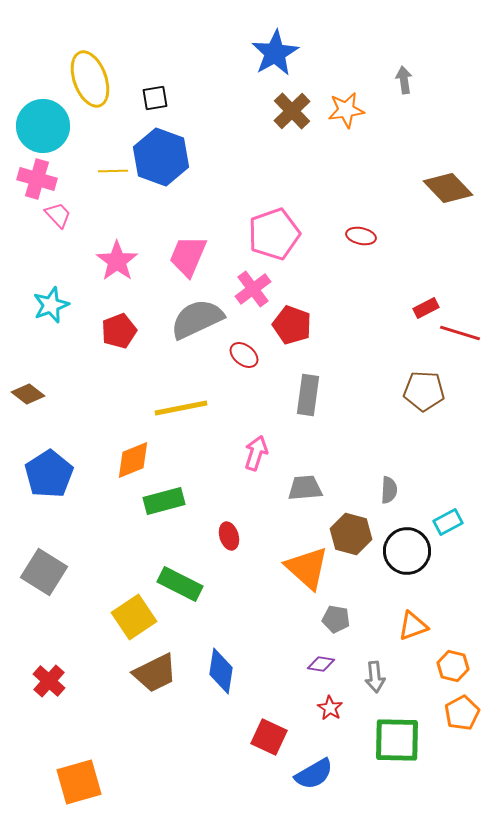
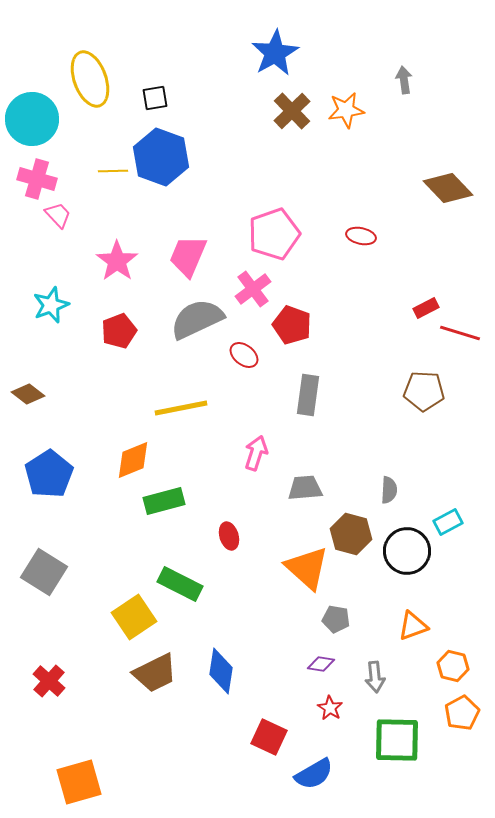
cyan circle at (43, 126): moved 11 px left, 7 px up
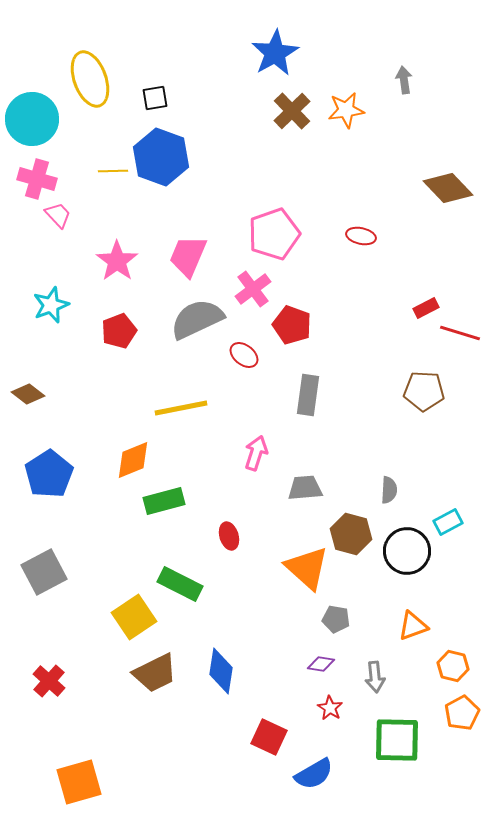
gray square at (44, 572): rotated 30 degrees clockwise
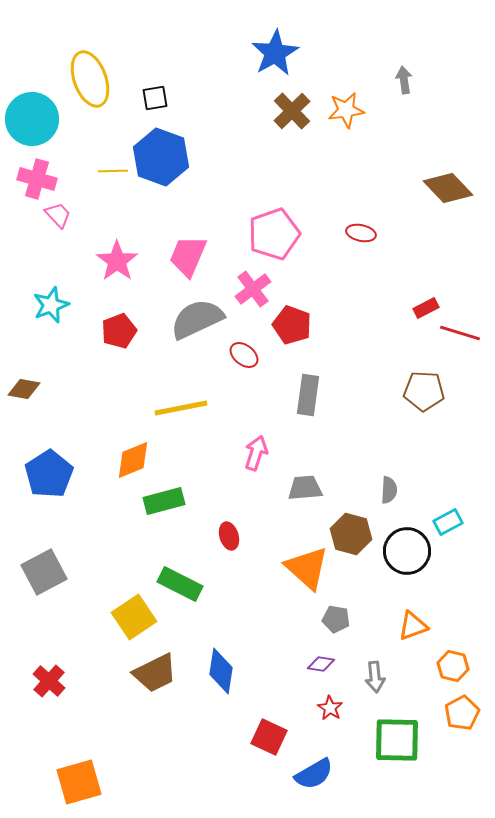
red ellipse at (361, 236): moved 3 px up
brown diamond at (28, 394): moved 4 px left, 5 px up; rotated 28 degrees counterclockwise
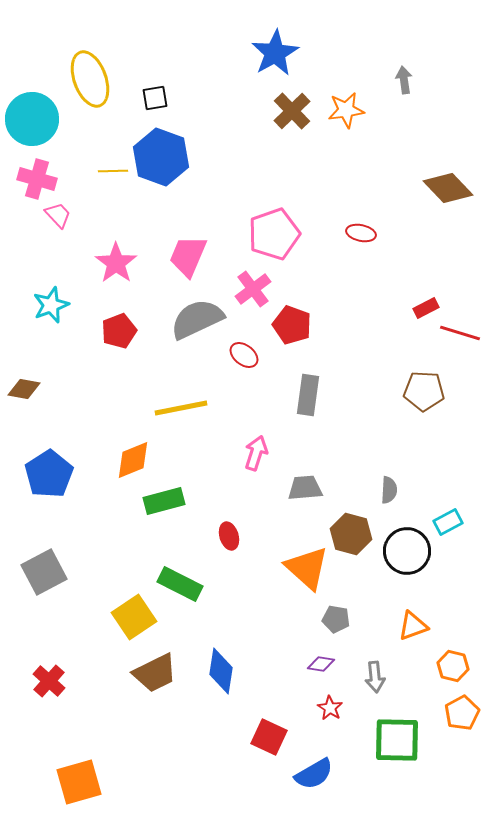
pink star at (117, 261): moved 1 px left, 2 px down
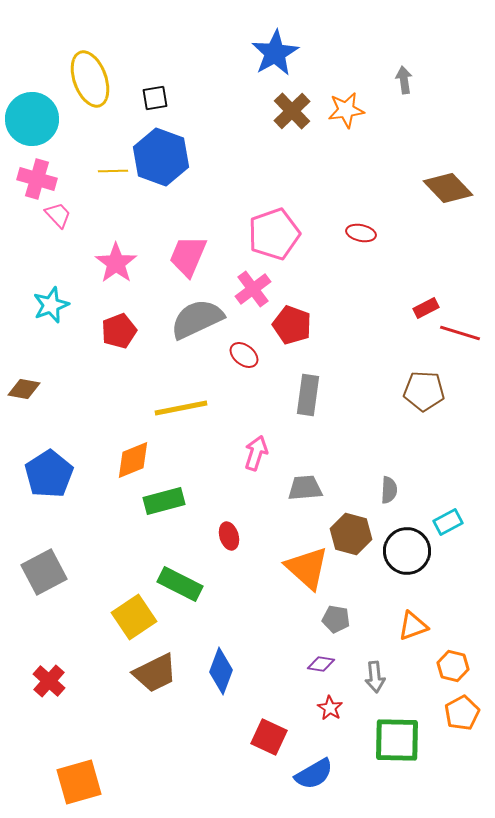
blue diamond at (221, 671): rotated 12 degrees clockwise
